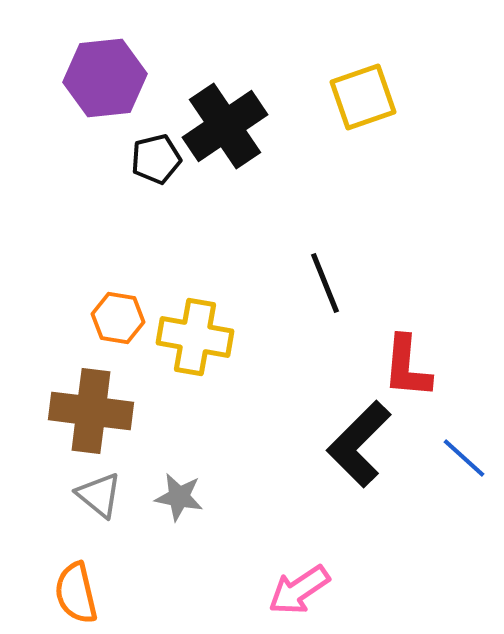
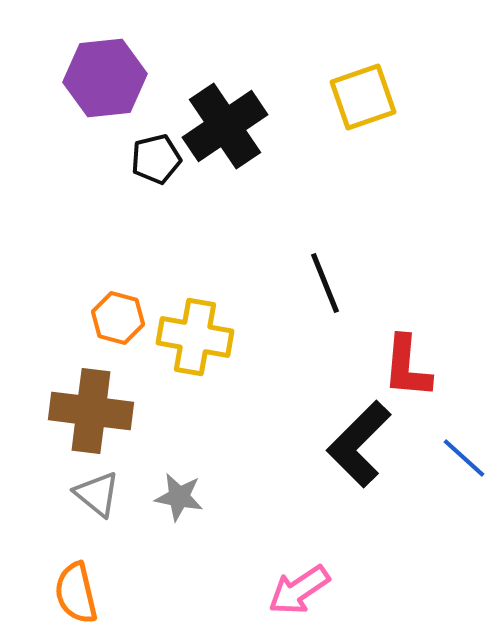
orange hexagon: rotated 6 degrees clockwise
gray triangle: moved 2 px left, 1 px up
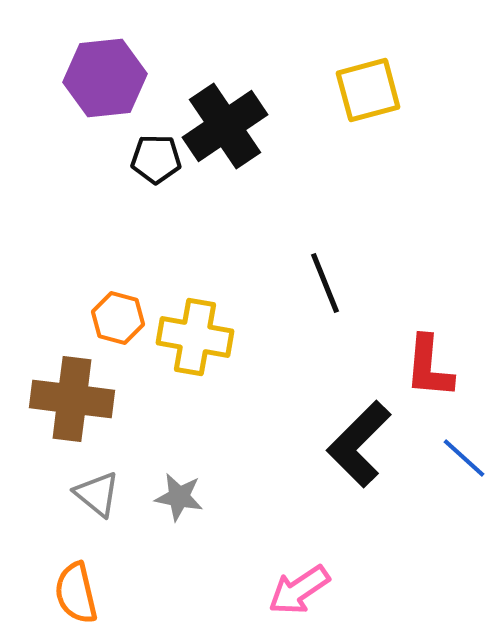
yellow square: moved 5 px right, 7 px up; rotated 4 degrees clockwise
black pentagon: rotated 15 degrees clockwise
red L-shape: moved 22 px right
brown cross: moved 19 px left, 12 px up
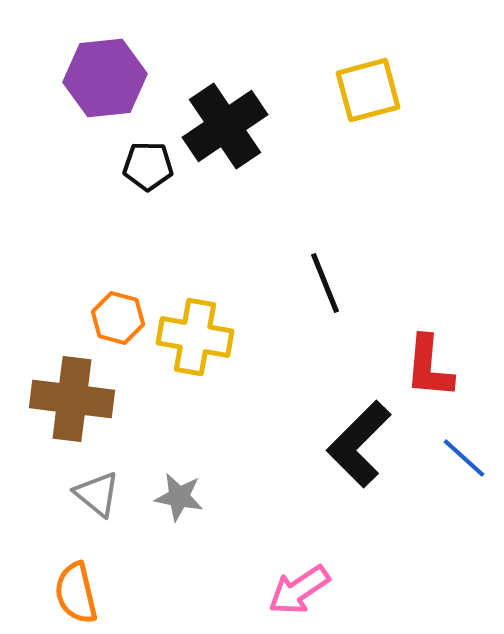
black pentagon: moved 8 px left, 7 px down
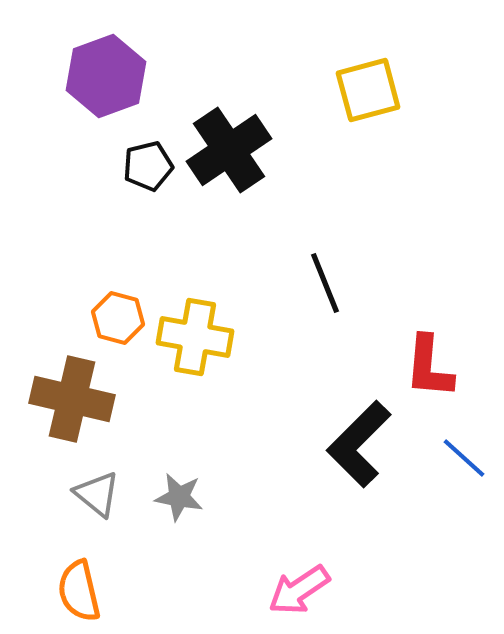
purple hexagon: moved 1 px right, 2 px up; rotated 14 degrees counterclockwise
black cross: moved 4 px right, 24 px down
black pentagon: rotated 15 degrees counterclockwise
brown cross: rotated 6 degrees clockwise
orange semicircle: moved 3 px right, 2 px up
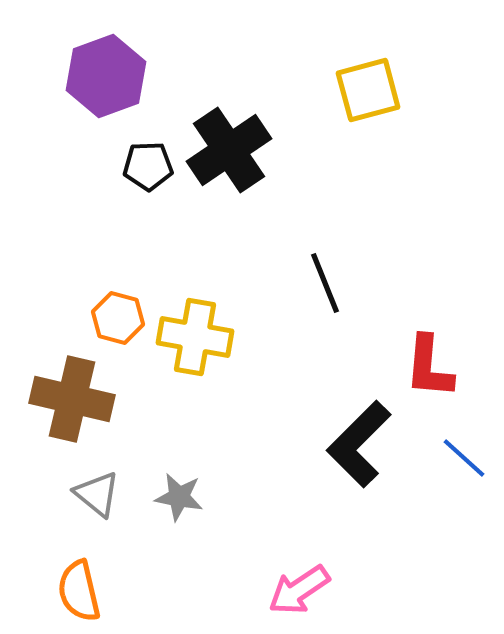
black pentagon: rotated 12 degrees clockwise
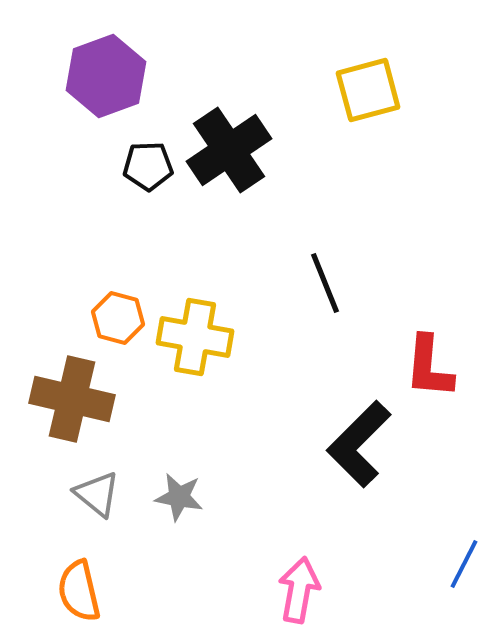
blue line: moved 106 px down; rotated 75 degrees clockwise
pink arrow: rotated 134 degrees clockwise
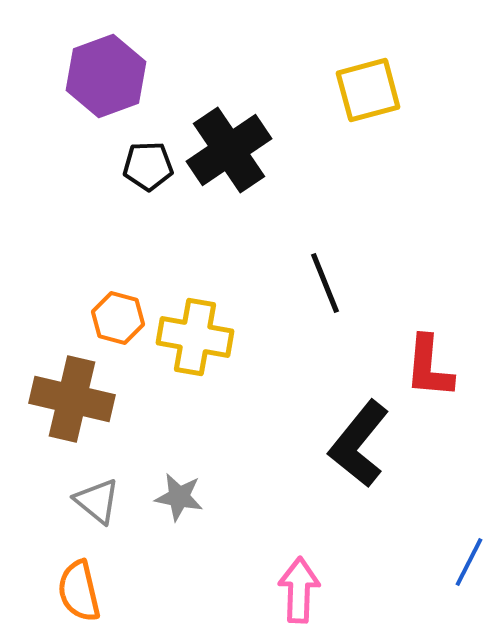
black L-shape: rotated 6 degrees counterclockwise
gray triangle: moved 7 px down
blue line: moved 5 px right, 2 px up
pink arrow: rotated 8 degrees counterclockwise
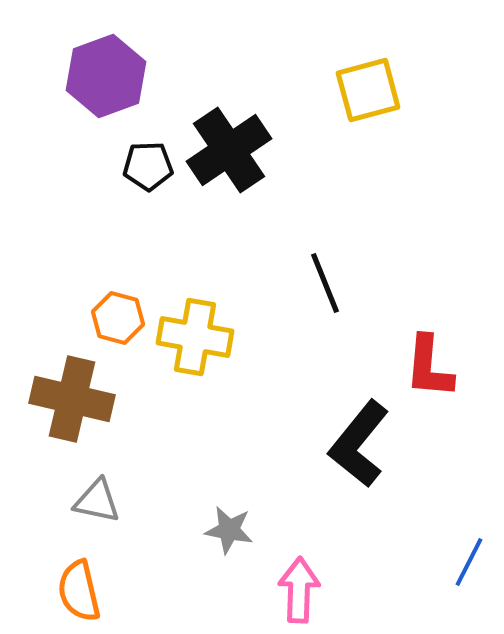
gray star: moved 50 px right, 33 px down
gray triangle: rotated 27 degrees counterclockwise
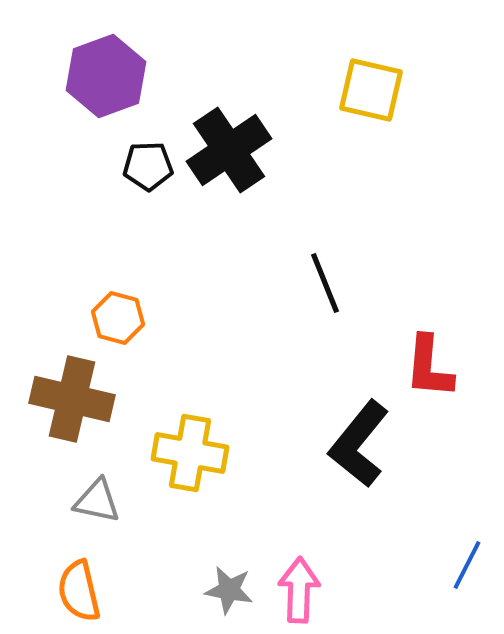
yellow square: moved 3 px right; rotated 28 degrees clockwise
yellow cross: moved 5 px left, 116 px down
gray star: moved 60 px down
blue line: moved 2 px left, 3 px down
